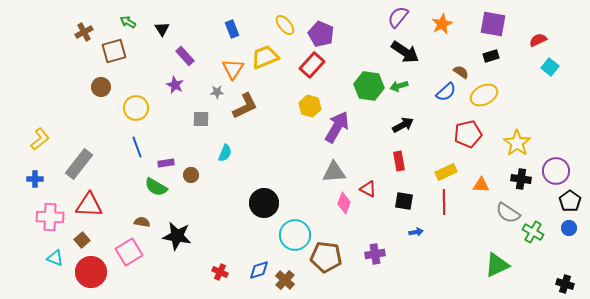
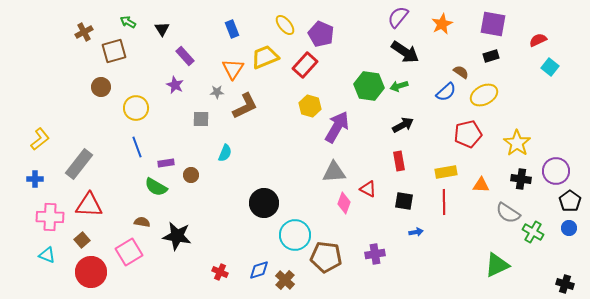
red rectangle at (312, 65): moved 7 px left
yellow rectangle at (446, 172): rotated 15 degrees clockwise
cyan triangle at (55, 258): moved 8 px left, 3 px up
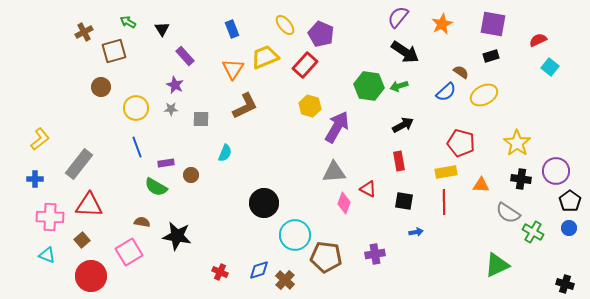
gray star at (217, 92): moved 46 px left, 17 px down
red pentagon at (468, 134): moved 7 px left, 9 px down; rotated 28 degrees clockwise
red circle at (91, 272): moved 4 px down
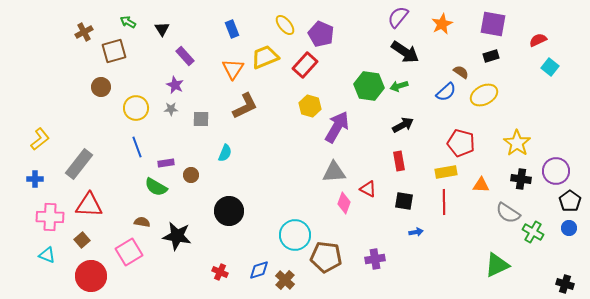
black circle at (264, 203): moved 35 px left, 8 px down
purple cross at (375, 254): moved 5 px down
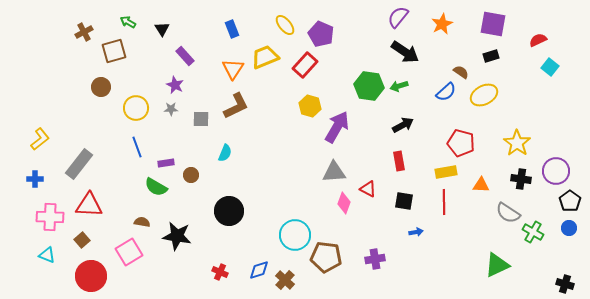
brown L-shape at (245, 106): moved 9 px left
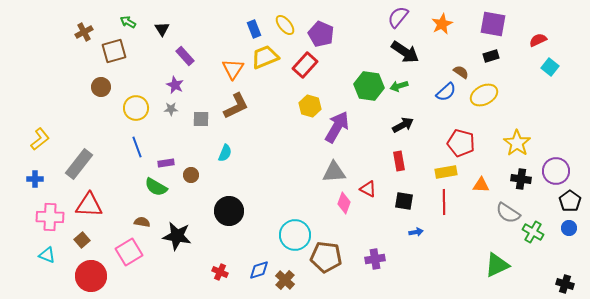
blue rectangle at (232, 29): moved 22 px right
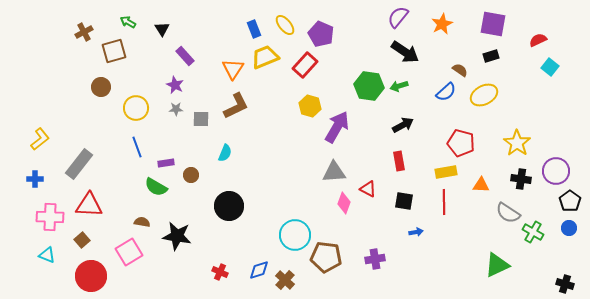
brown semicircle at (461, 72): moved 1 px left, 2 px up
gray star at (171, 109): moved 5 px right
black circle at (229, 211): moved 5 px up
